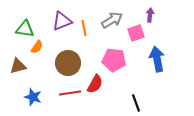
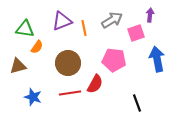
black line: moved 1 px right
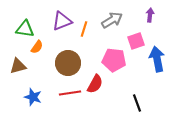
orange line: moved 1 px down; rotated 28 degrees clockwise
pink square: moved 8 px down
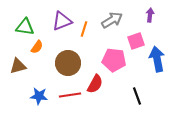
green triangle: moved 2 px up
red line: moved 2 px down
blue star: moved 6 px right, 1 px up; rotated 12 degrees counterclockwise
black line: moved 7 px up
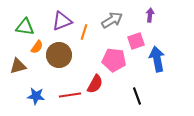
orange line: moved 3 px down
brown circle: moved 9 px left, 8 px up
blue star: moved 3 px left
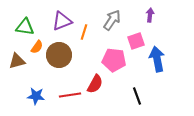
gray arrow: rotated 25 degrees counterclockwise
brown triangle: moved 1 px left, 5 px up
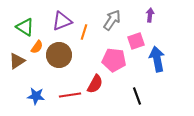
green triangle: rotated 24 degrees clockwise
brown triangle: rotated 18 degrees counterclockwise
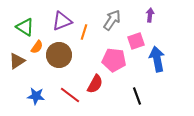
red line: rotated 45 degrees clockwise
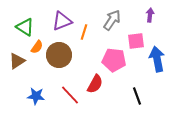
pink square: rotated 12 degrees clockwise
red line: rotated 10 degrees clockwise
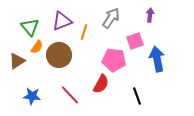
gray arrow: moved 1 px left, 2 px up
green triangle: moved 5 px right; rotated 18 degrees clockwise
pink square: moved 1 px left; rotated 12 degrees counterclockwise
red semicircle: moved 6 px right
blue star: moved 4 px left
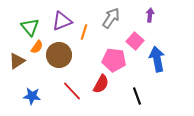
pink square: rotated 30 degrees counterclockwise
red line: moved 2 px right, 4 px up
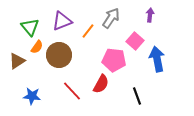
orange line: moved 4 px right, 1 px up; rotated 21 degrees clockwise
